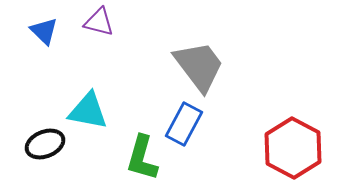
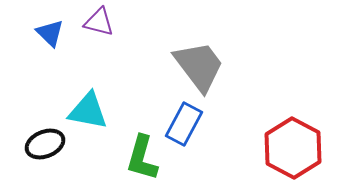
blue triangle: moved 6 px right, 2 px down
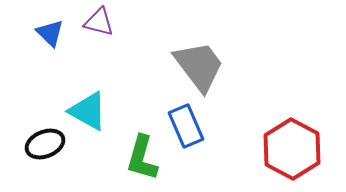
cyan triangle: rotated 18 degrees clockwise
blue rectangle: moved 2 px right, 2 px down; rotated 51 degrees counterclockwise
red hexagon: moved 1 px left, 1 px down
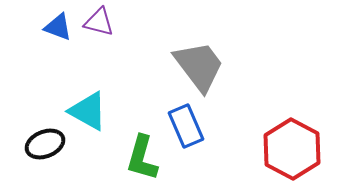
blue triangle: moved 8 px right, 6 px up; rotated 24 degrees counterclockwise
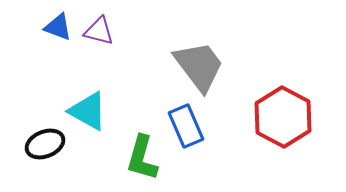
purple triangle: moved 9 px down
red hexagon: moved 9 px left, 32 px up
